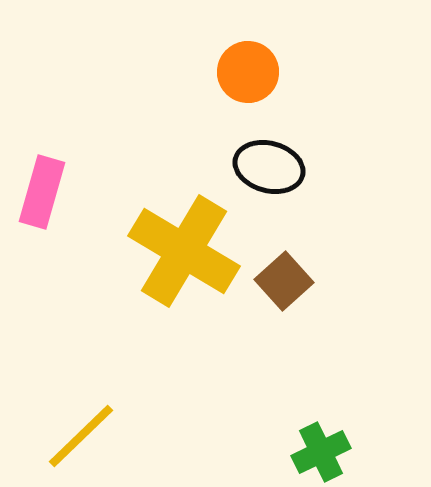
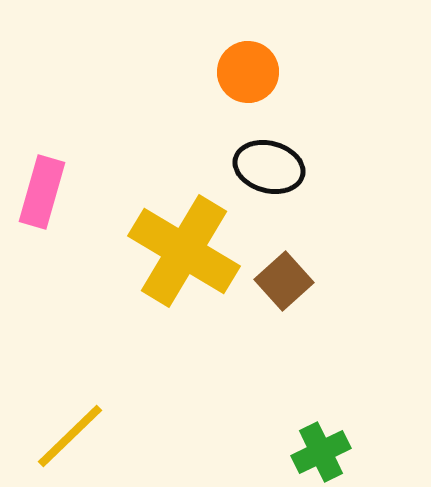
yellow line: moved 11 px left
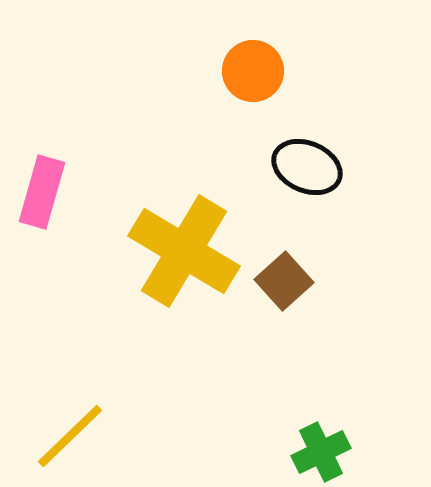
orange circle: moved 5 px right, 1 px up
black ellipse: moved 38 px right; rotated 8 degrees clockwise
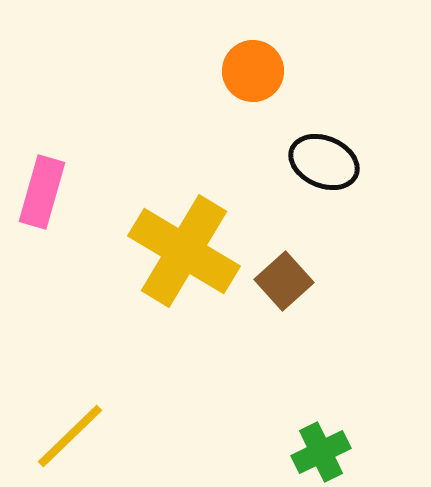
black ellipse: moved 17 px right, 5 px up
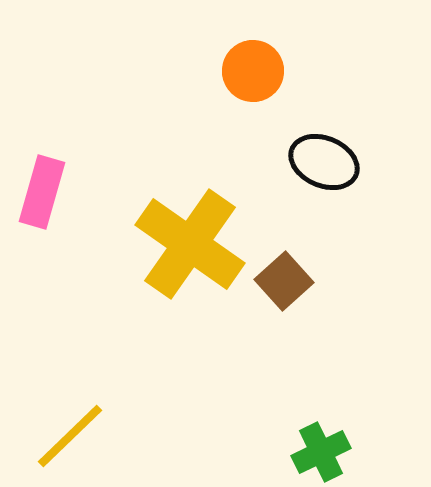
yellow cross: moved 6 px right, 7 px up; rotated 4 degrees clockwise
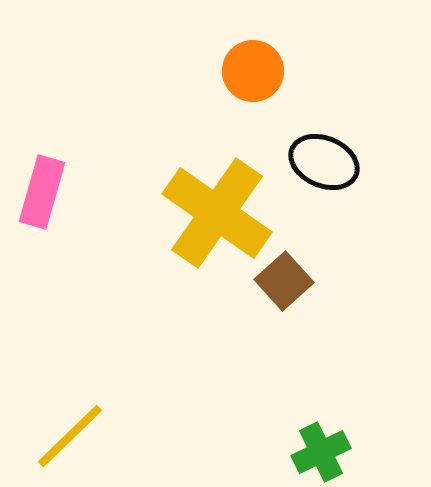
yellow cross: moved 27 px right, 31 px up
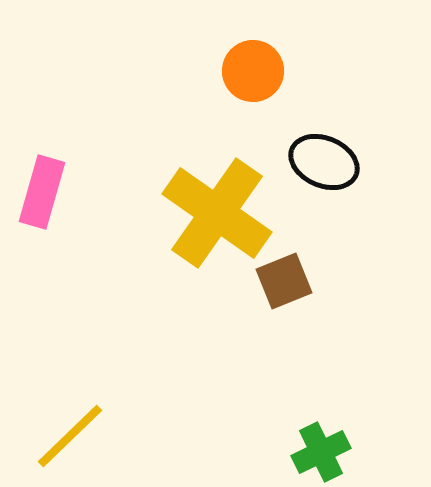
brown square: rotated 20 degrees clockwise
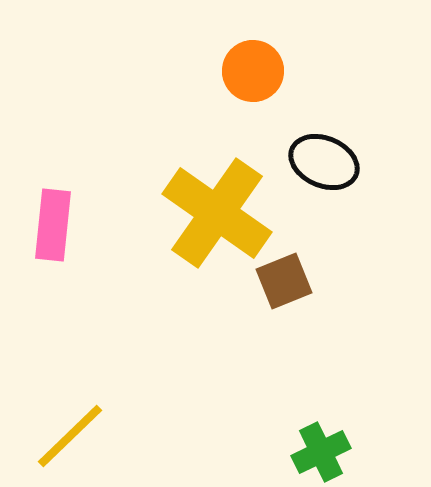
pink rectangle: moved 11 px right, 33 px down; rotated 10 degrees counterclockwise
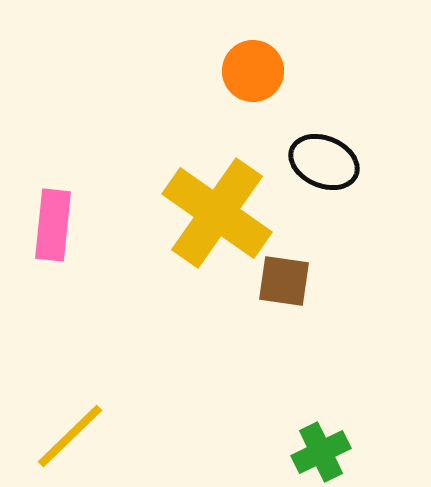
brown square: rotated 30 degrees clockwise
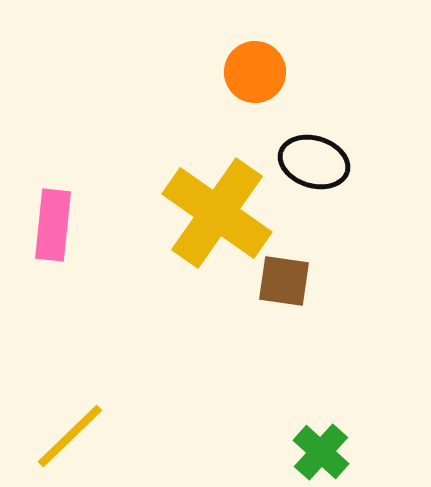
orange circle: moved 2 px right, 1 px down
black ellipse: moved 10 px left; rotated 6 degrees counterclockwise
green cross: rotated 22 degrees counterclockwise
